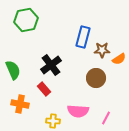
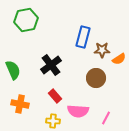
red rectangle: moved 11 px right, 7 px down
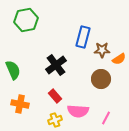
black cross: moved 5 px right
brown circle: moved 5 px right, 1 px down
yellow cross: moved 2 px right, 1 px up; rotated 24 degrees counterclockwise
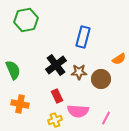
brown star: moved 23 px left, 22 px down
red rectangle: moved 2 px right; rotated 16 degrees clockwise
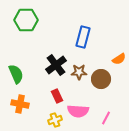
green hexagon: rotated 10 degrees clockwise
green semicircle: moved 3 px right, 4 px down
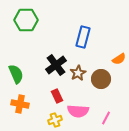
brown star: moved 1 px left, 1 px down; rotated 28 degrees counterclockwise
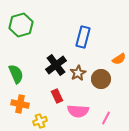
green hexagon: moved 5 px left, 5 px down; rotated 15 degrees counterclockwise
yellow cross: moved 15 px left, 1 px down
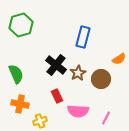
black cross: rotated 15 degrees counterclockwise
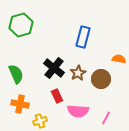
orange semicircle: rotated 136 degrees counterclockwise
black cross: moved 2 px left, 3 px down
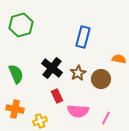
black cross: moved 2 px left
orange cross: moved 5 px left, 5 px down
